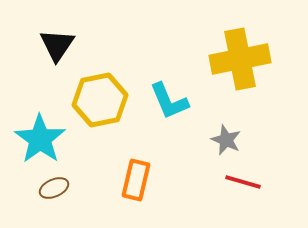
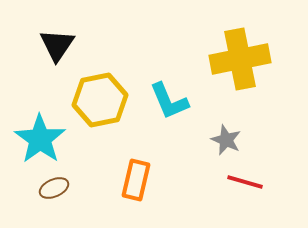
red line: moved 2 px right
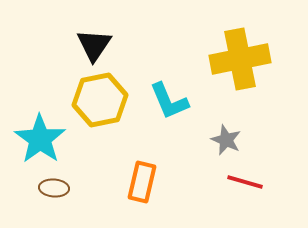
black triangle: moved 37 px right
orange rectangle: moved 6 px right, 2 px down
brown ellipse: rotated 28 degrees clockwise
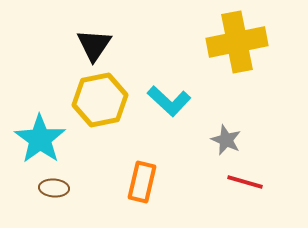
yellow cross: moved 3 px left, 17 px up
cyan L-shape: rotated 24 degrees counterclockwise
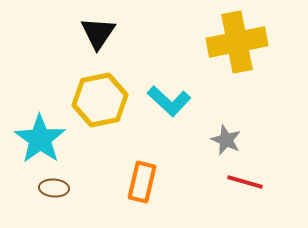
black triangle: moved 4 px right, 12 px up
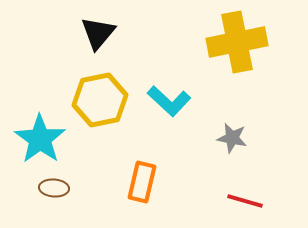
black triangle: rotated 6 degrees clockwise
gray star: moved 6 px right, 2 px up; rotated 12 degrees counterclockwise
red line: moved 19 px down
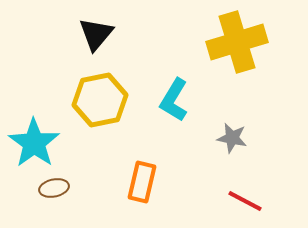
black triangle: moved 2 px left, 1 px down
yellow cross: rotated 6 degrees counterclockwise
cyan L-shape: moved 5 px right, 1 px up; rotated 78 degrees clockwise
cyan star: moved 6 px left, 4 px down
brown ellipse: rotated 16 degrees counterclockwise
red line: rotated 12 degrees clockwise
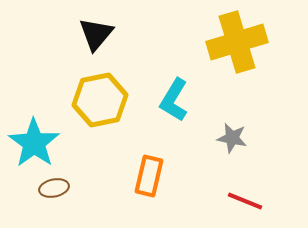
orange rectangle: moved 7 px right, 6 px up
red line: rotated 6 degrees counterclockwise
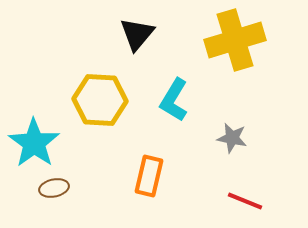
black triangle: moved 41 px right
yellow cross: moved 2 px left, 2 px up
yellow hexagon: rotated 14 degrees clockwise
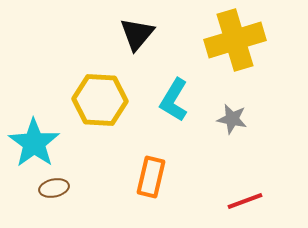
gray star: moved 19 px up
orange rectangle: moved 2 px right, 1 px down
red line: rotated 42 degrees counterclockwise
